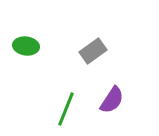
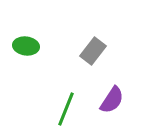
gray rectangle: rotated 16 degrees counterclockwise
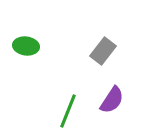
gray rectangle: moved 10 px right
green line: moved 2 px right, 2 px down
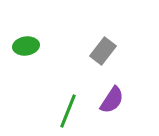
green ellipse: rotated 15 degrees counterclockwise
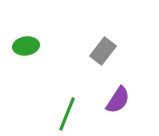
purple semicircle: moved 6 px right
green line: moved 1 px left, 3 px down
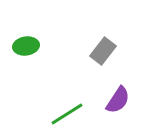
green line: rotated 36 degrees clockwise
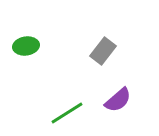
purple semicircle: rotated 16 degrees clockwise
green line: moved 1 px up
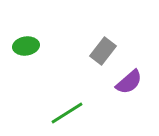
purple semicircle: moved 11 px right, 18 px up
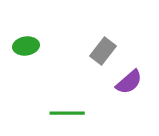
green line: rotated 32 degrees clockwise
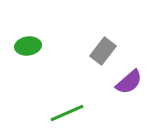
green ellipse: moved 2 px right
green line: rotated 24 degrees counterclockwise
